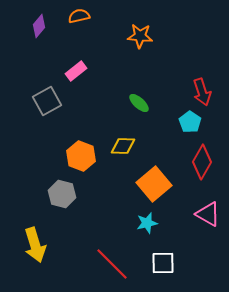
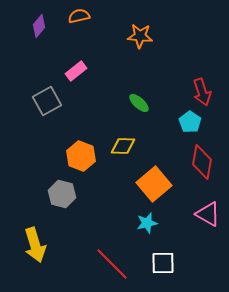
red diamond: rotated 20 degrees counterclockwise
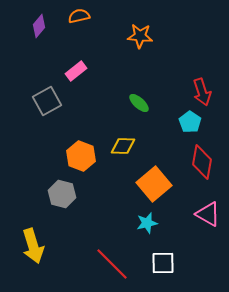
yellow arrow: moved 2 px left, 1 px down
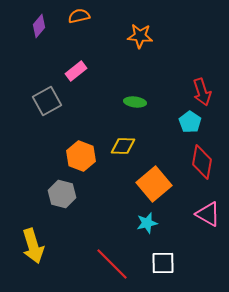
green ellipse: moved 4 px left, 1 px up; rotated 35 degrees counterclockwise
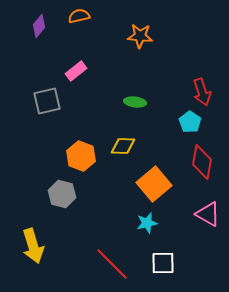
gray square: rotated 16 degrees clockwise
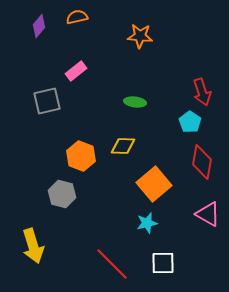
orange semicircle: moved 2 px left, 1 px down
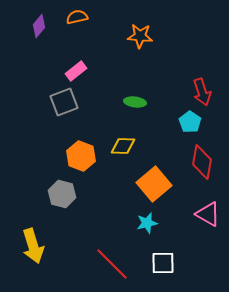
gray square: moved 17 px right, 1 px down; rotated 8 degrees counterclockwise
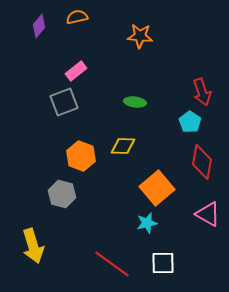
orange square: moved 3 px right, 4 px down
red line: rotated 9 degrees counterclockwise
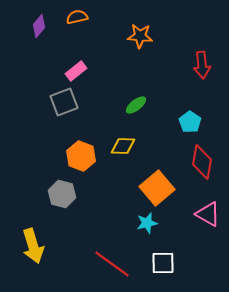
red arrow: moved 27 px up; rotated 12 degrees clockwise
green ellipse: moved 1 px right, 3 px down; rotated 45 degrees counterclockwise
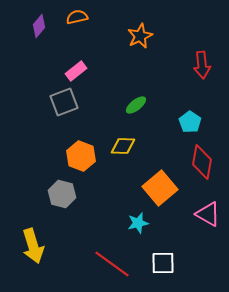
orange star: rotated 30 degrees counterclockwise
orange square: moved 3 px right
cyan star: moved 9 px left
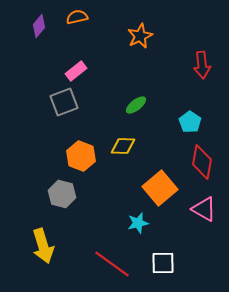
pink triangle: moved 4 px left, 5 px up
yellow arrow: moved 10 px right
